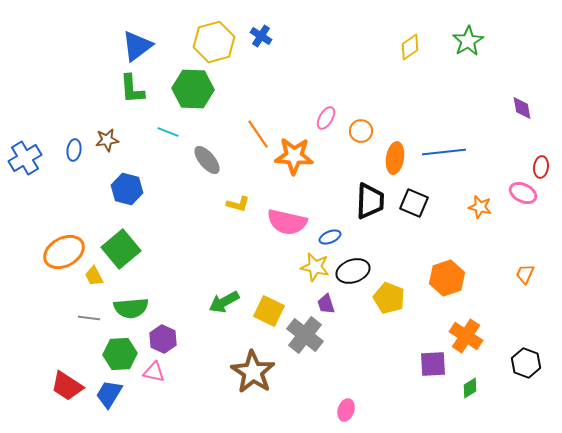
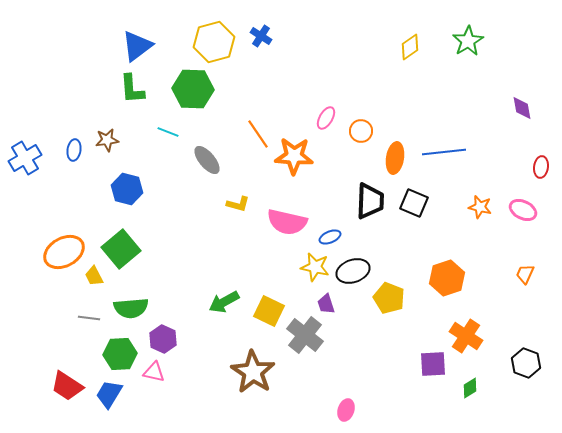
pink ellipse at (523, 193): moved 17 px down
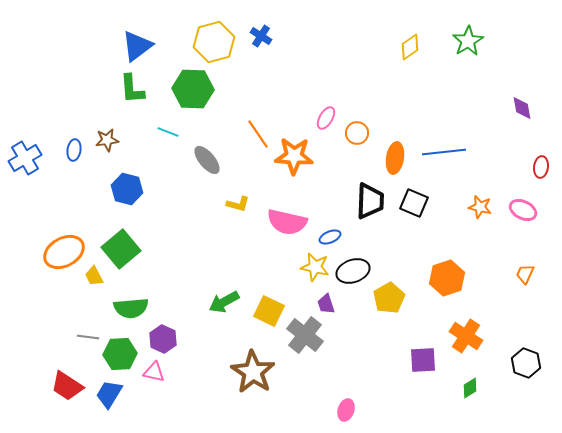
orange circle at (361, 131): moved 4 px left, 2 px down
yellow pentagon at (389, 298): rotated 20 degrees clockwise
gray line at (89, 318): moved 1 px left, 19 px down
purple square at (433, 364): moved 10 px left, 4 px up
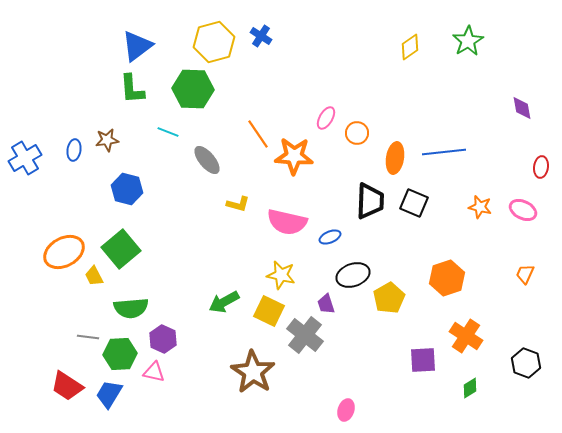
yellow star at (315, 267): moved 34 px left, 8 px down
black ellipse at (353, 271): moved 4 px down
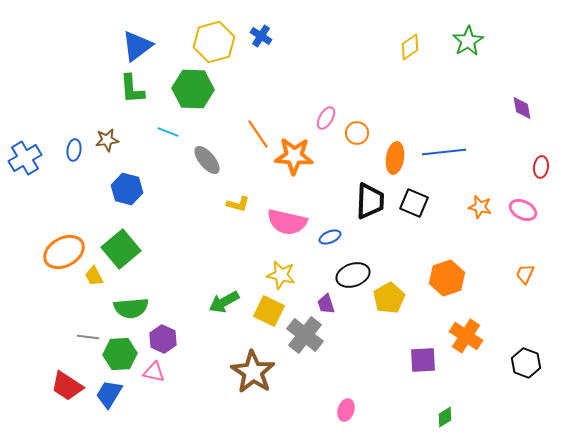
green diamond at (470, 388): moved 25 px left, 29 px down
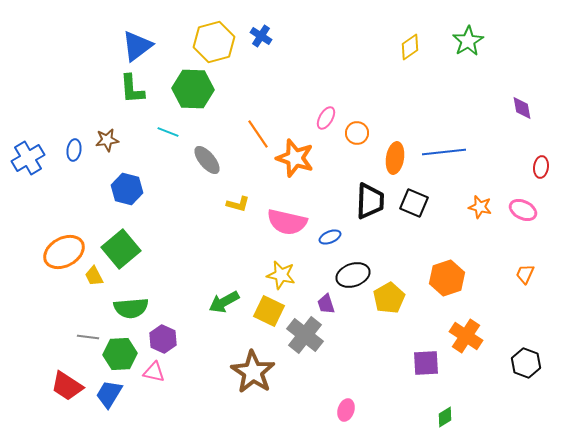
orange star at (294, 156): moved 1 px right, 2 px down; rotated 15 degrees clockwise
blue cross at (25, 158): moved 3 px right
purple square at (423, 360): moved 3 px right, 3 px down
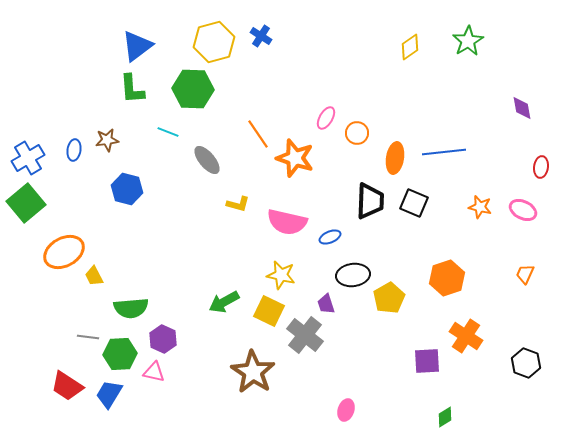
green square at (121, 249): moved 95 px left, 46 px up
black ellipse at (353, 275): rotated 12 degrees clockwise
purple square at (426, 363): moved 1 px right, 2 px up
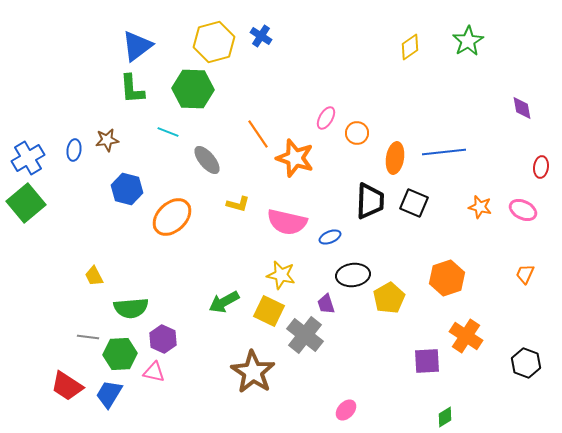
orange ellipse at (64, 252): moved 108 px right, 35 px up; rotated 15 degrees counterclockwise
pink ellipse at (346, 410): rotated 25 degrees clockwise
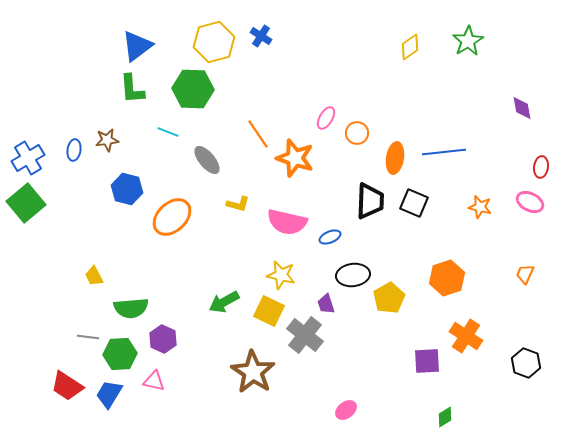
pink ellipse at (523, 210): moved 7 px right, 8 px up
pink triangle at (154, 372): moved 9 px down
pink ellipse at (346, 410): rotated 10 degrees clockwise
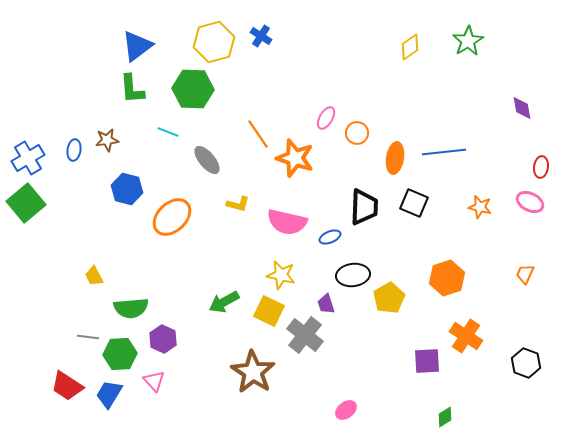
black trapezoid at (370, 201): moved 6 px left, 6 px down
pink triangle at (154, 381): rotated 35 degrees clockwise
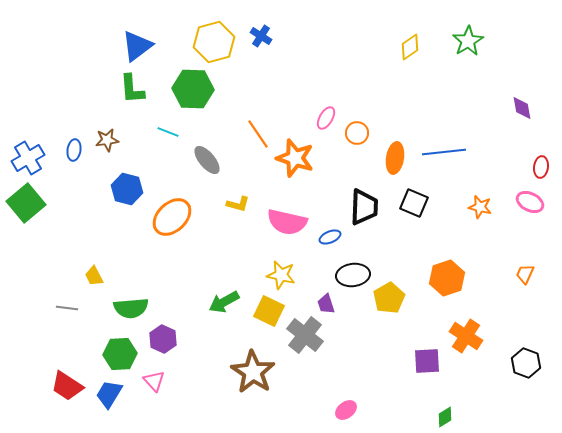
gray line at (88, 337): moved 21 px left, 29 px up
